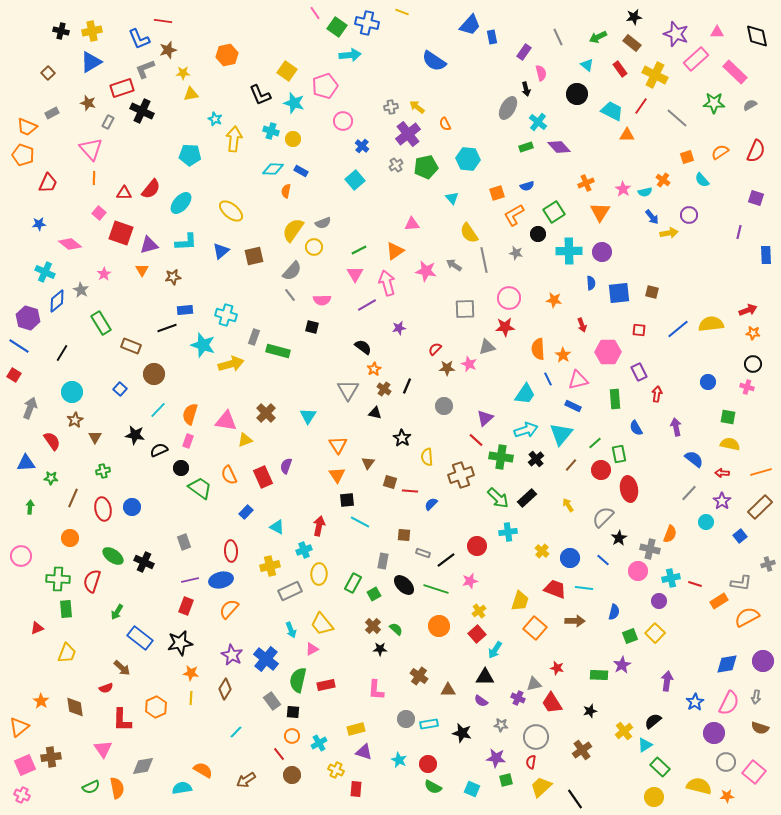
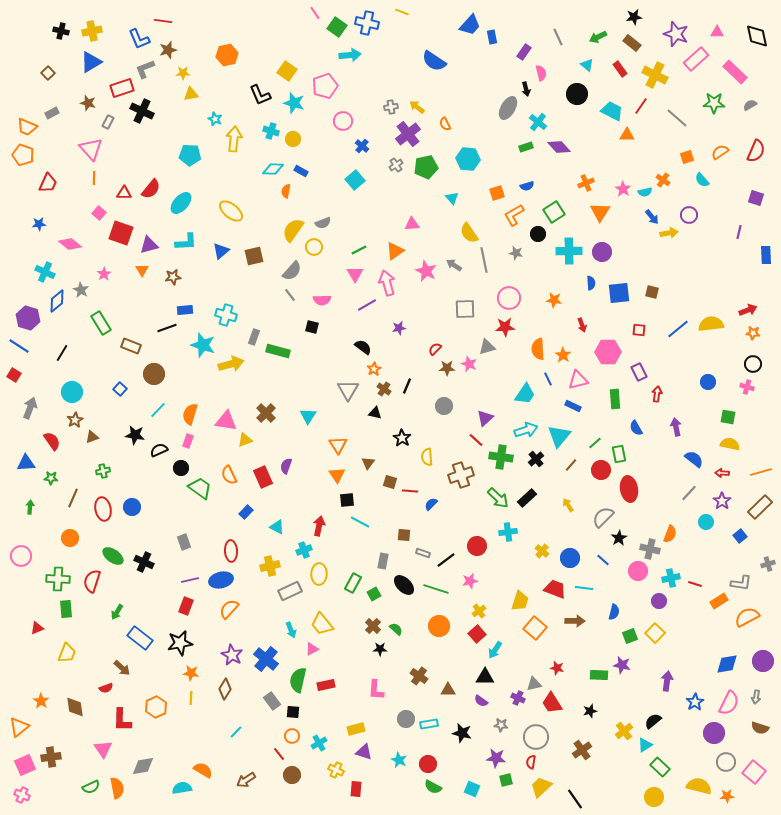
pink star at (426, 271): rotated 15 degrees clockwise
cyan triangle at (561, 434): moved 2 px left, 2 px down
brown triangle at (95, 437): moved 3 px left; rotated 40 degrees clockwise
purple star at (622, 665): rotated 30 degrees counterclockwise
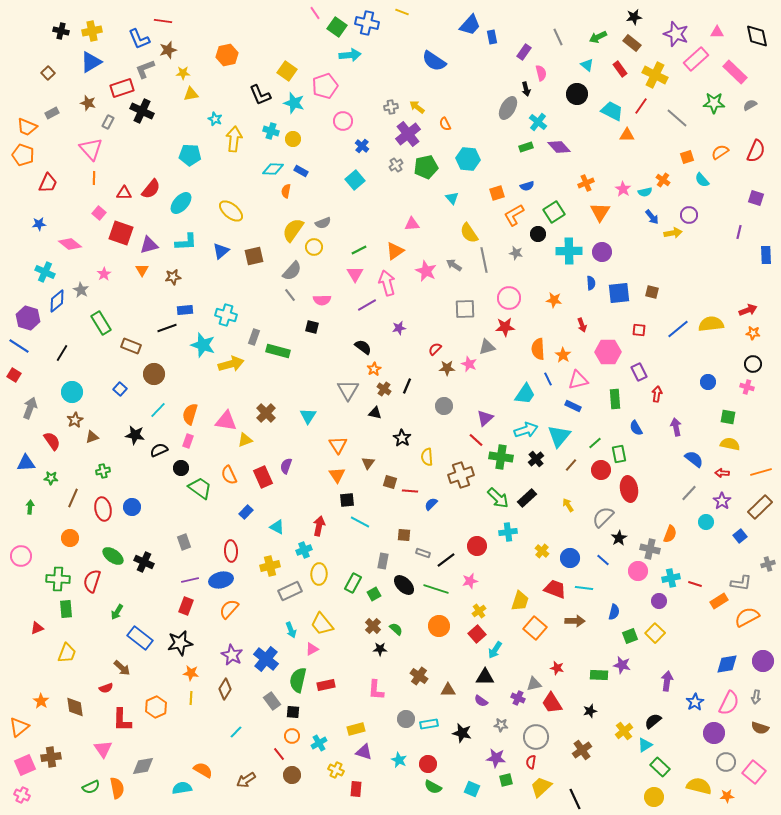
yellow arrow at (669, 233): moved 4 px right
black line at (575, 799): rotated 10 degrees clockwise
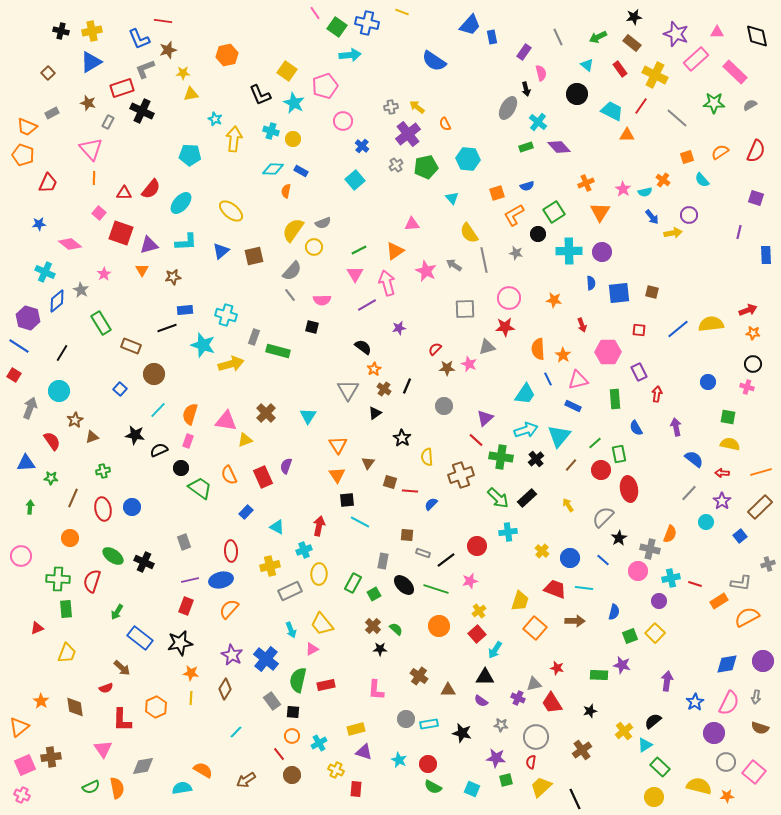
cyan star at (294, 103): rotated 10 degrees clockwise
cyan circle at (72, 392): moved 13 px left, 1 px up
black triangle at (375, 413): rotated 48 degrees counterclockwise
brown square at (404, 535): moved 3 px right
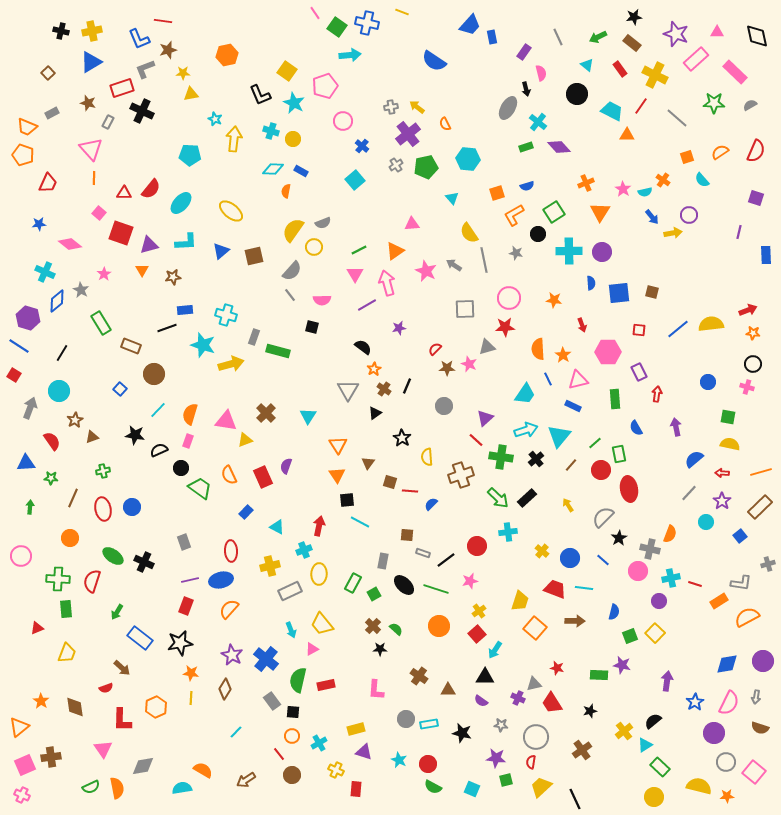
blue semicircle at (694, 459): rotated 78 degrees counterclockwise
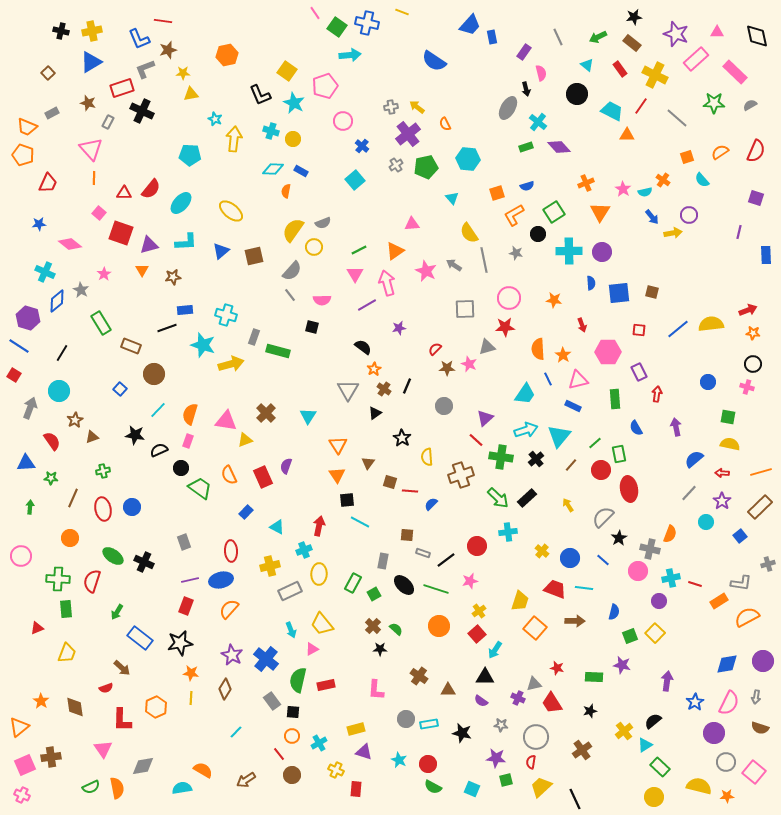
green rectangle at (599, 675): moved 5 px left, 2 px down
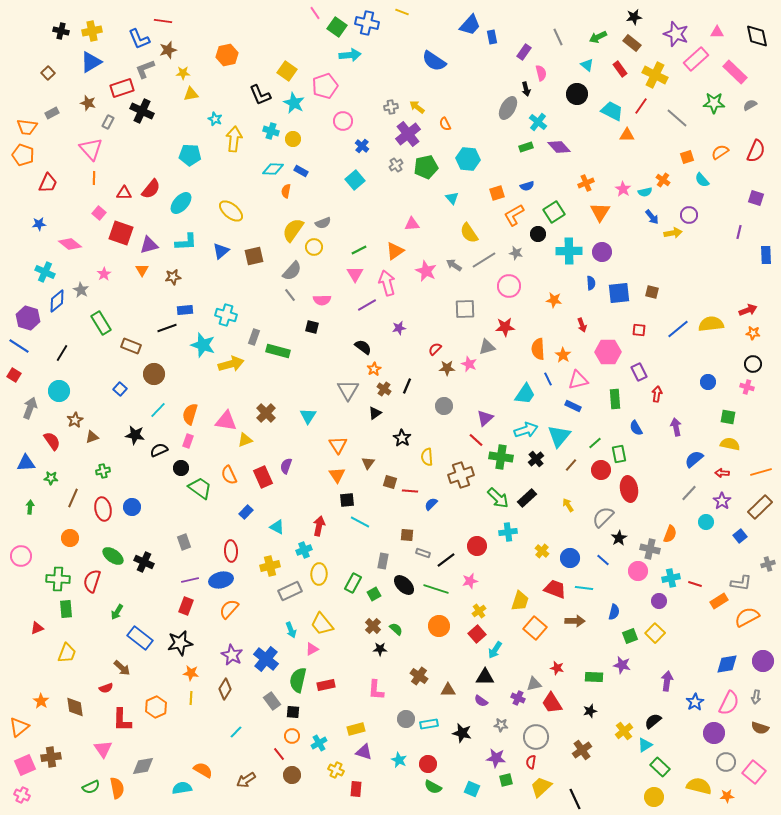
orange trapezoid at (27, 127): rotated 15 degrees counterclockwise
gray line at (484, 260): rotated 70 degrees clockwise
pink circle at (509, 298): moved 12 px up
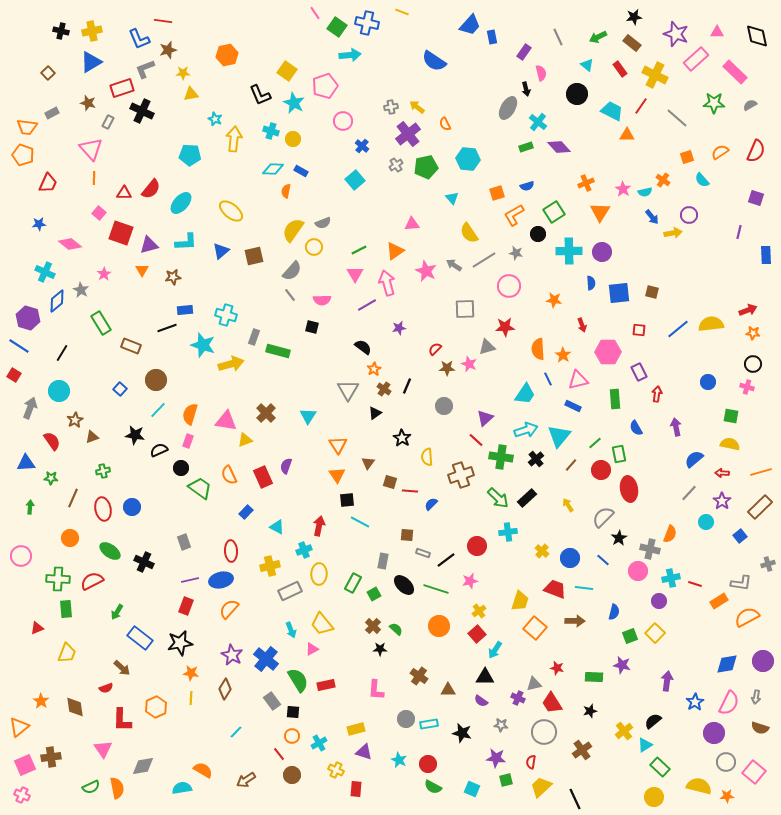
brown circle at (154, 374): moved 2 px right, 6 px down
green square at (728, 417): moved 3 px right, 1 px up
green ellipse at (113, 556): moved 3 px left, 5 px up
red semicircle at (92, 581): rotated 45 degrees clockwise
green semicircle at (298, 680): rotated 135 degrees clockwise
gray circle at (536, 737): moved 8 px right, 5 px up
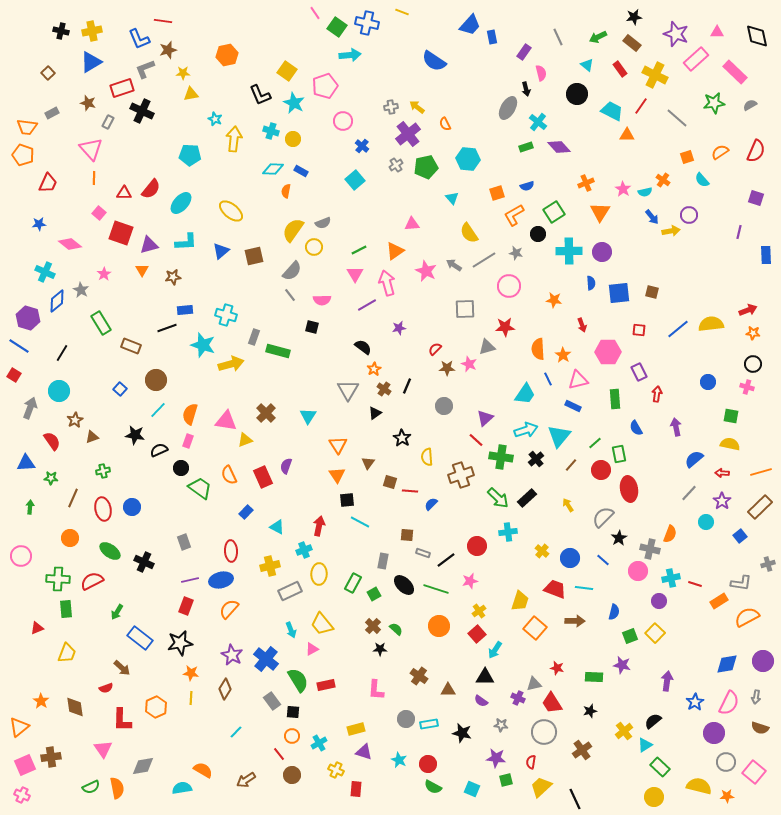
green star at (714, 103): rotated 10 degrees counterclockwise
yellow arrow at (673, 233): moved 2 px left, 2 px up
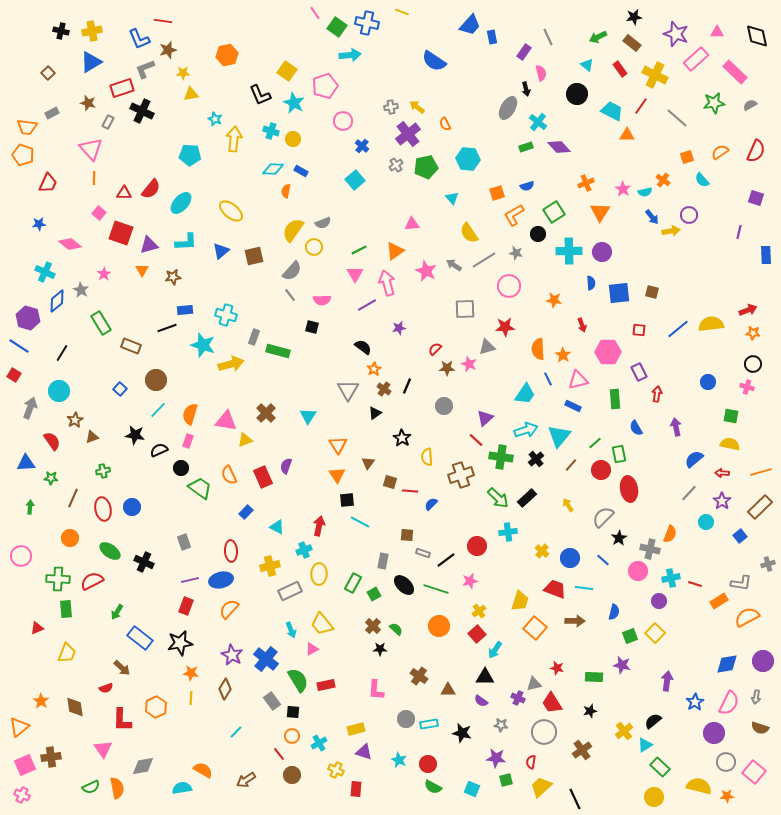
gray line at (558, 37): moved 10 px left
